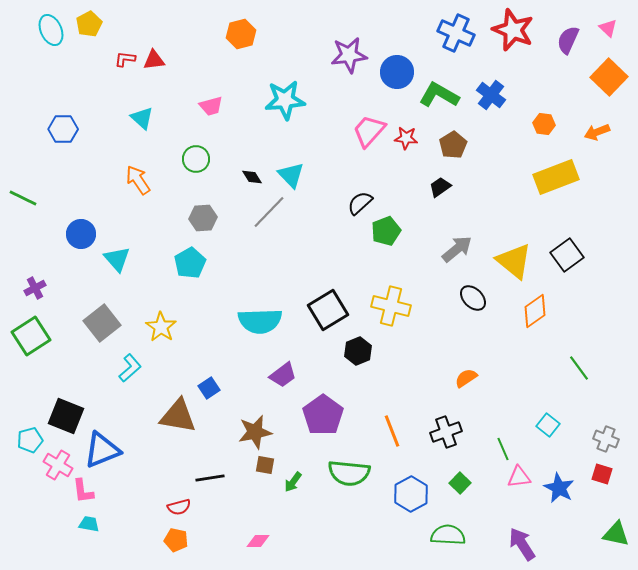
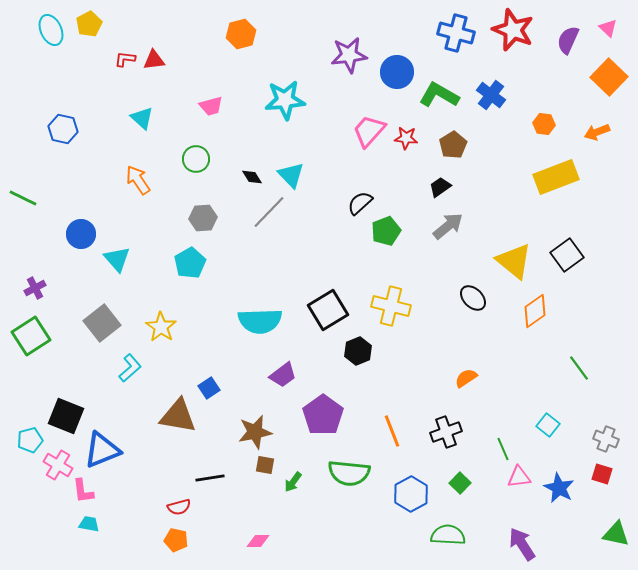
blue cross at (456, 33): rotated 9 degrees counterclockwise
blue hexagon at (63, 129): rotated 12 degrees clockwise
gray arrow at (457, 249): moved 9 px left, 23 px up
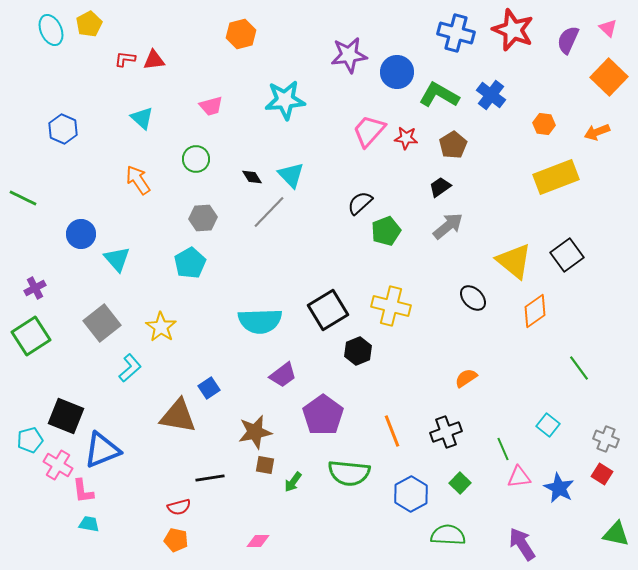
blue hexagon at (63, 129): rotated 12 degrees clockwise
red square at (602, 474): rotated 15 degrees clockwise
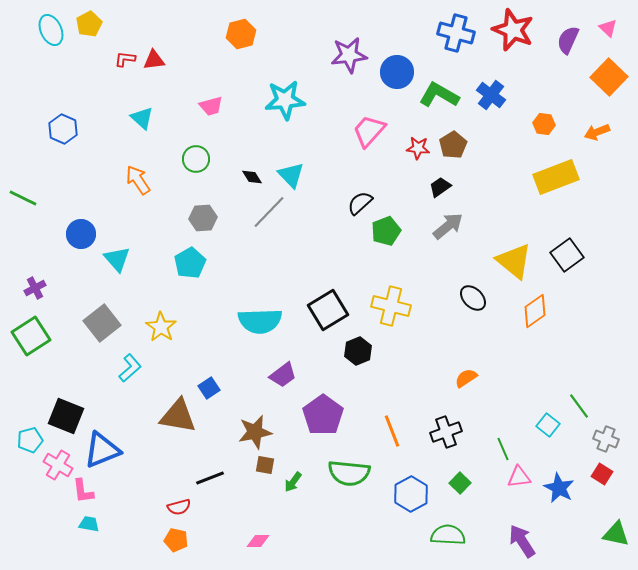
red star at (406, 138): moved 12 px right, 10 px down
green line at (579, 368): moved 38 px down
black line at (210, 478): rotated 12 degrees counterclockwise
purple arrow at (522, 544): moved 3 px up
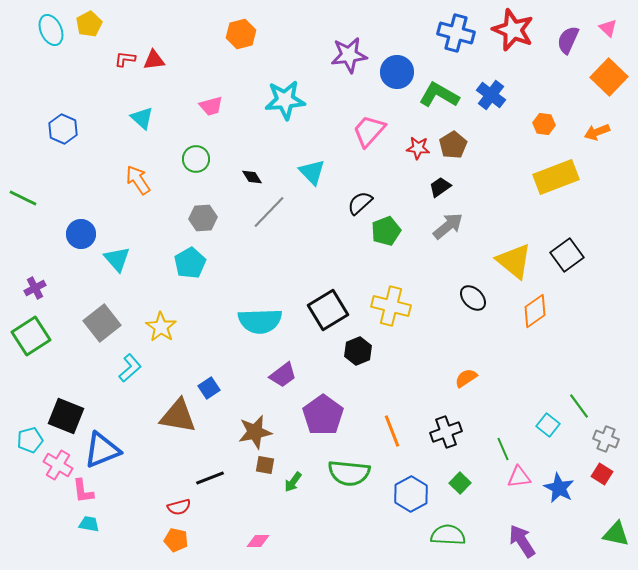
cyan triangle at (291, 175): moved 21 px right, 3 px up
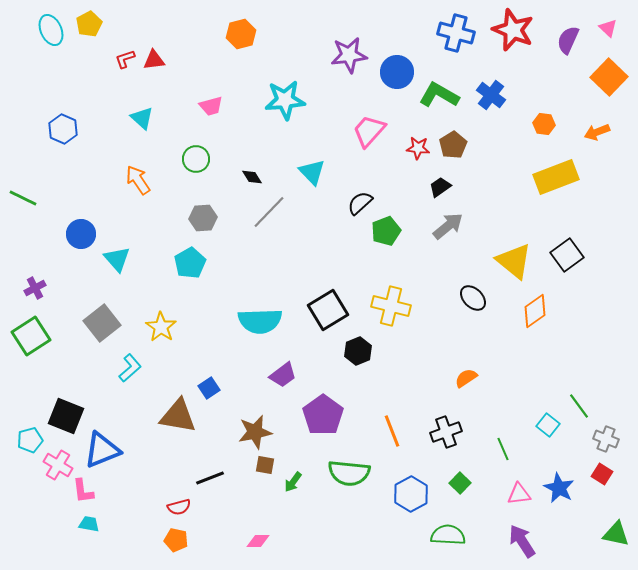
red L-shape at (125, 59): rotated 25 degrees counterclockwise
pink triangle at (519, 477): moved 17 px down
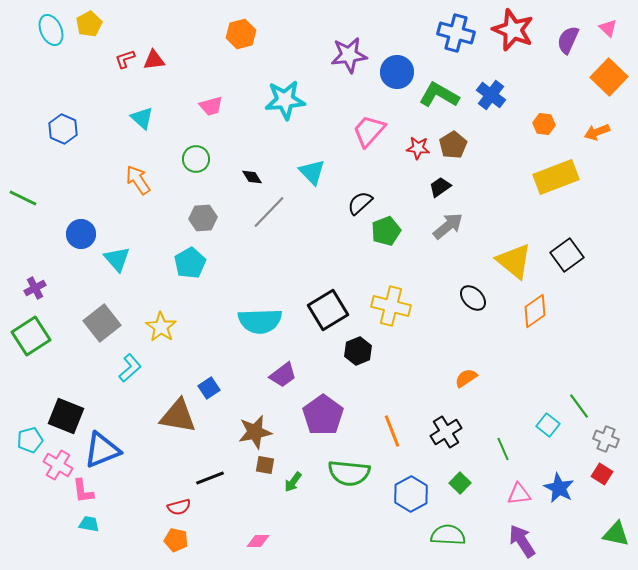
black cross at (446, 432): rotated 12 degrees counterclockwise
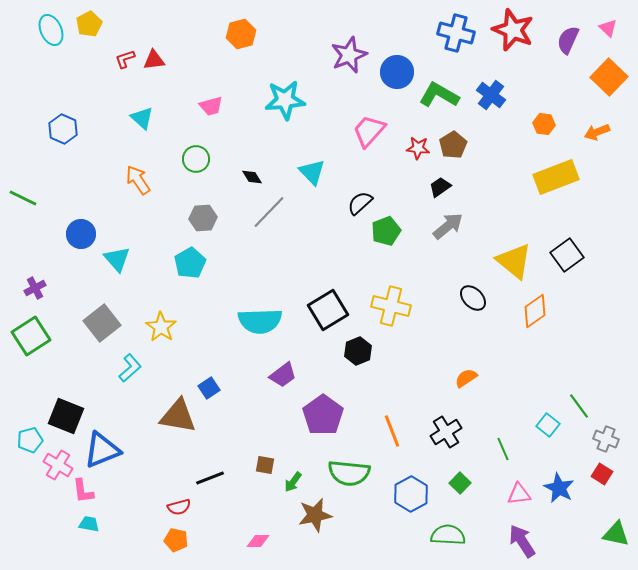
purple star at (349, 55): rotated 15 degrees counterclockwise
brown star at (255, 432): moved 60 px right, 83 px down
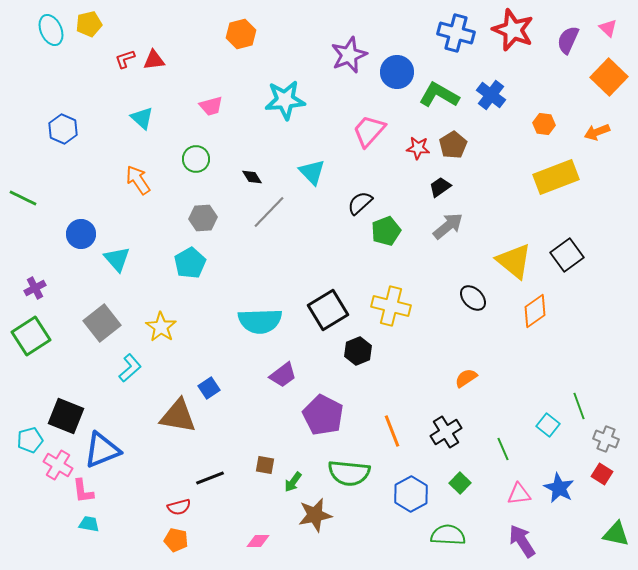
yellow pentagon at (89, 24): rotated 15 degrees clockwise
green line at (579, 406): rotated 16 degrees clockwise
purple pentagon at (323, 415): rotated 9 degrees counterclockwise
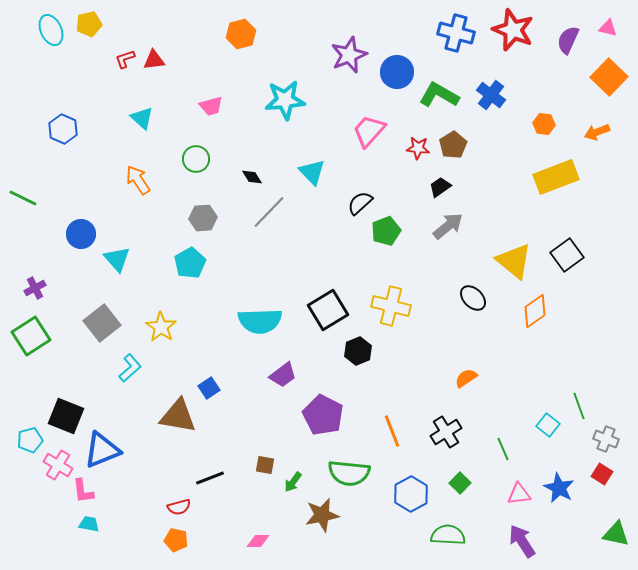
pink triangle at (608, 28): rotated 30 degrees counterclockwise
brown star at (315, 515): moved 7 px right
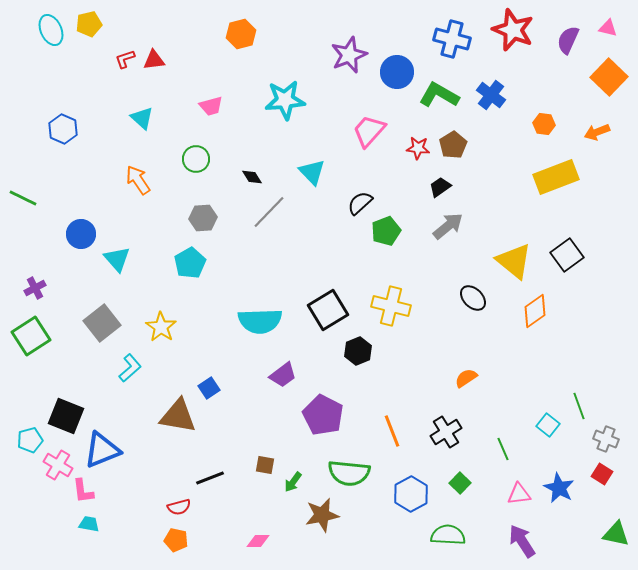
blue cross at (456, 33): moved 4 px left, 6 px down
